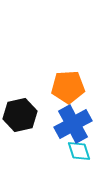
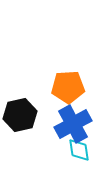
cyan diamond: moved 1 px up; rotated 10 degrees clockwise
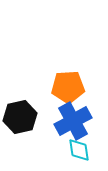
black hexagon: moved 2 px down
blue cross: moved 3 px up
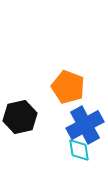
orange pentagon: rotated 24 degrees clockwise
blue cross: moved 12 px right, 4 px down
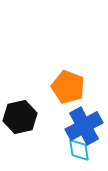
blue cross: moved 1 px left, 1 px down
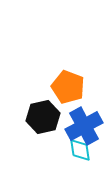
black hexagon: moved 23 px right
cyan diamond: moved 1 px right
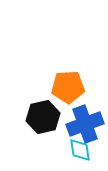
orange pentagon: rotated 24 degrees counterclockwise
blue cross: moved 1 px right, 2 px up; rotated 9 degrees clockwise
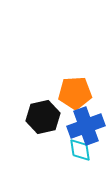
orange pentagon: moved 7 px right, 6 px down
blue cross: moved 1 px right, 2 px down
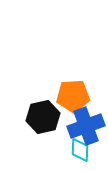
orange pentagon: moved 2 px left, 3 px down
cyan diamond: rotated 10 degrees clockwise
